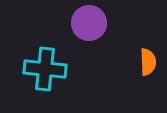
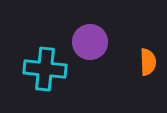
purple circle: moved 1 px right, 19 px down
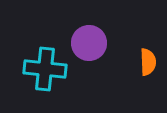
purple circle: moved 1 px left, 1 px down
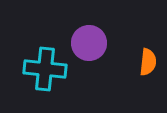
orange semicircle: rotated 8 degrees clockwise
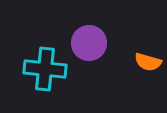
orange semicircle: rotated 100 degrees clockwise
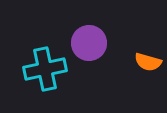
cyan cross: rotated 18 degrees counterclockwise
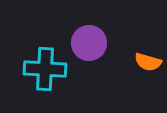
cyan cross: rotated 15 degrees clockwise
